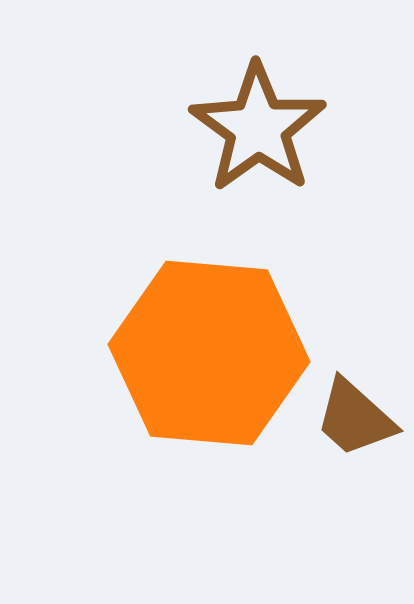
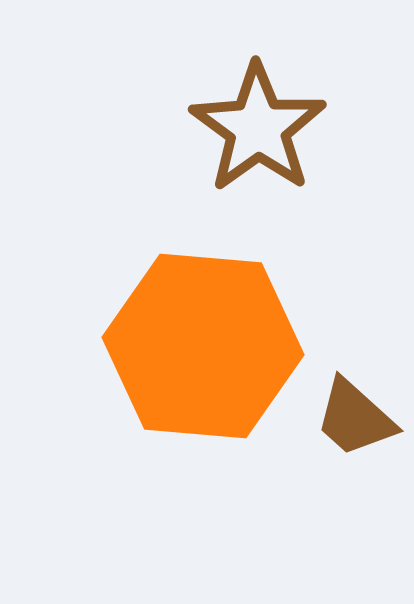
orange hexagon: moved 6 px left, 7 px up
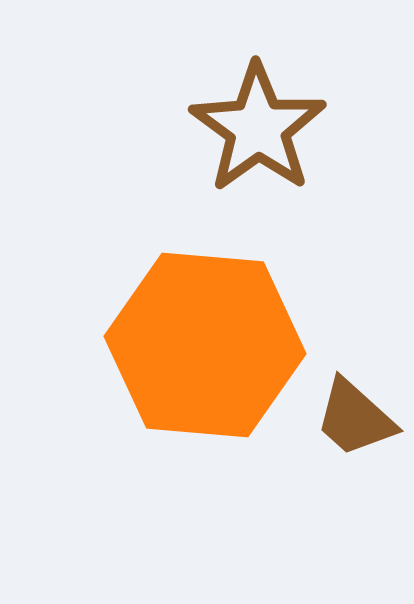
orange hexagon: moved 2 px right, 1 px up
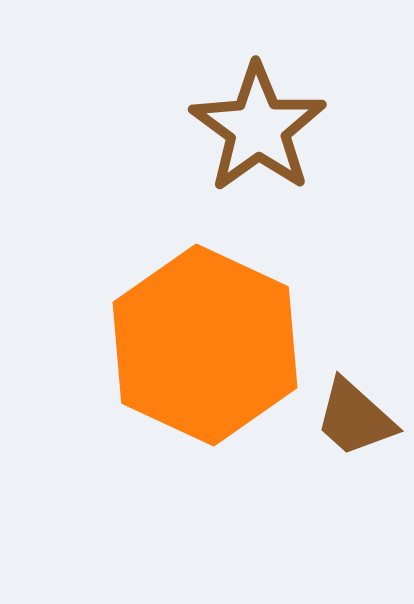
orange hexagon: rotated 20 degrees clockwise
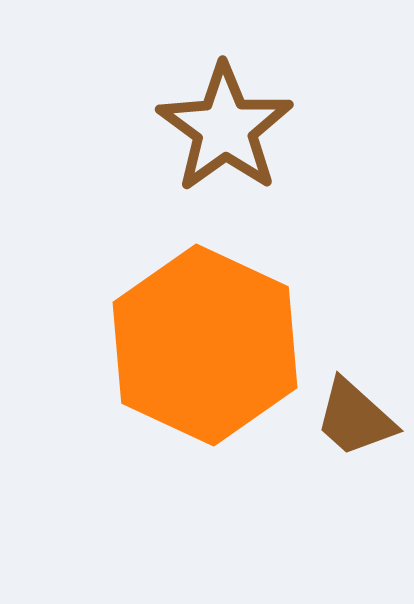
brown star: moved 33 px left
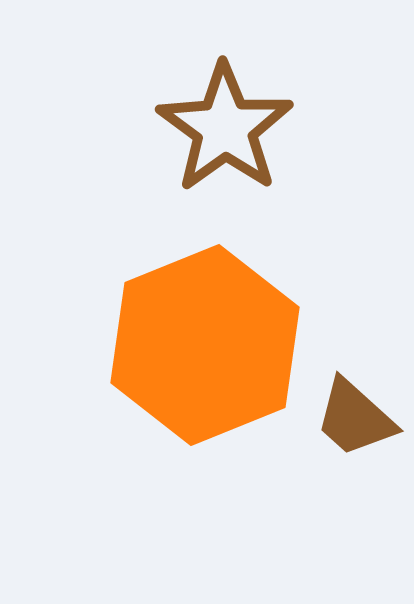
orange hexagon: rotated 13 degrees clockwise
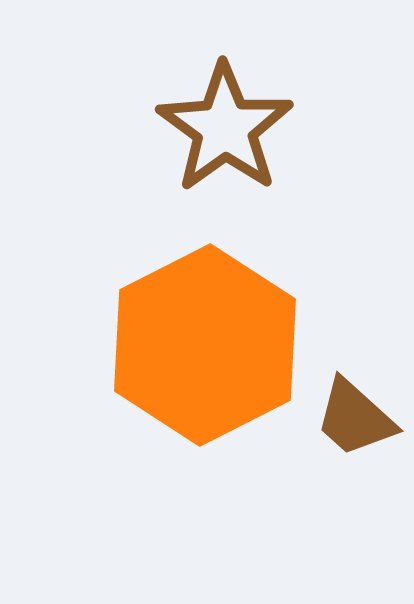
orange hexagon: rotated 5 degrees counterclockwise
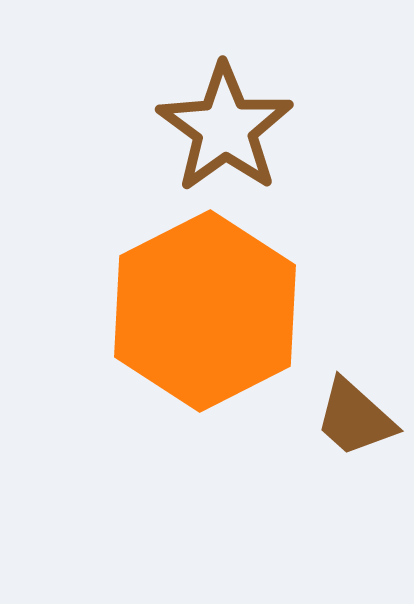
orange hexagon: moved 34 px up
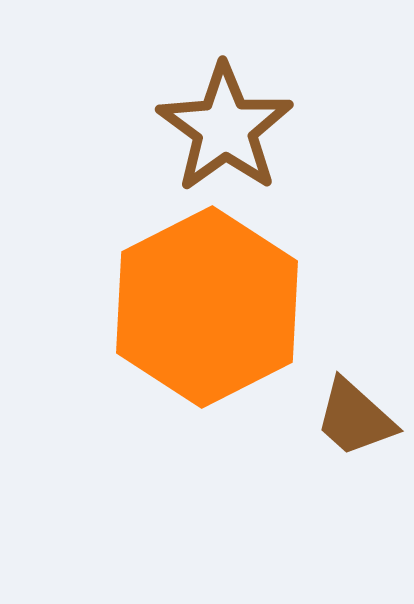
orange hexagon: moved 2 px right, 4 px up
